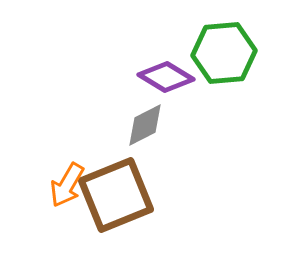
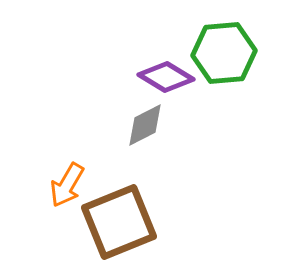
brown square: moved 3 px right, 27 px down
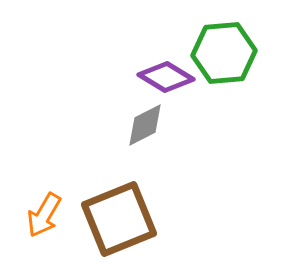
orange arrow: moved 23 px left, 30 px down
brown square: moved 3 px up
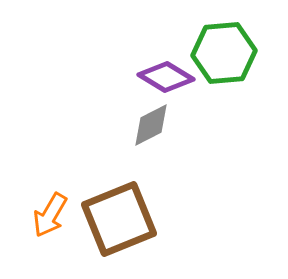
gray diamond: moved 6 px right
orange arrow: moved 6 px right
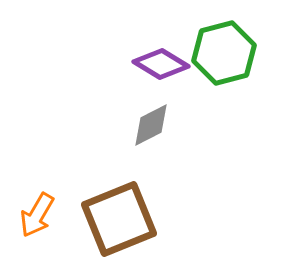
green hexagon: rotated 10 degrees counterclockwise
purple diamond: moved 5 px left, 13 px up
orange arrow: moved 13 px left
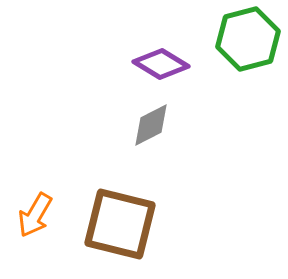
green hexagon: moved 24 px right, 14 px up
orange arrow: moved 2 px left
brown square: moved 1 px right, 5 px down; rotated 36 degrees clockwise
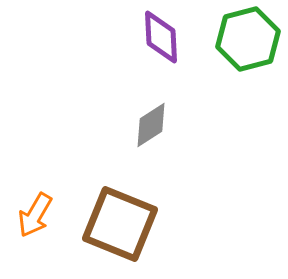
purple diamond: moved 27 px up; rotated 56 degrees clockwise
gray diamond: rotated 6 degrees counterclockwise
brown square: rotated 8 degrees clockwise
